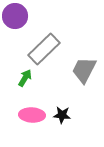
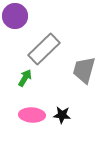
gray trapezoid: rotated 12 degrees counterclockwise
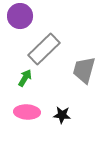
purple circle: moved 5 px right
pink ellipse: moved 5 px left, 3 px up
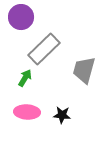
purple circle: moved 1 px right, 1 px down
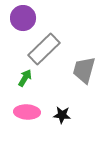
purple circle: moved 2 px right, 1 px down
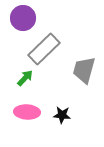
green arrow: rotated 12 degrees clockwise
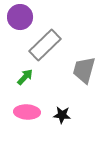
purple circle: moved 3 px left, 1 px up
gray rectangle: moved 1 px right, 4 px up
green arrow: moved 1 px up
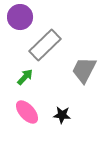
gray trapezoid: rotated 12 degrees clockwise
pink ellipse: rotated 45 degrees clockwise
